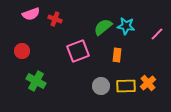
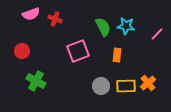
green semicircle: rotated 102 degrees clockwise
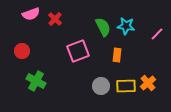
red cross: rotated 24 degrees clockwise
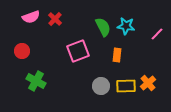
pink semicircle: moved 3 px down
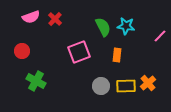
pink line: moved 3 px right, 2 px down
pink square: moved 1 px right, 1 px down
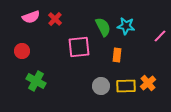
pink square: moved 5 px up; rotated 15 degrees clockwise
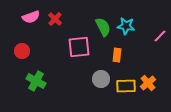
gray circle: moved 7 px up
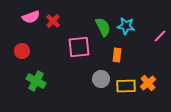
red cross: moved 2 px left, 2 px down
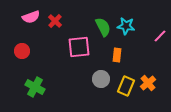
red cross: moved 2 px right
green cross: moved 1 px left, 6 px down
yellow rectangle: rotated 66 degrees counterclockwise
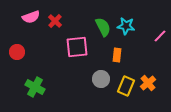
pink square: moved 2 px left
red circle: moved 5 px left, 1 px down
